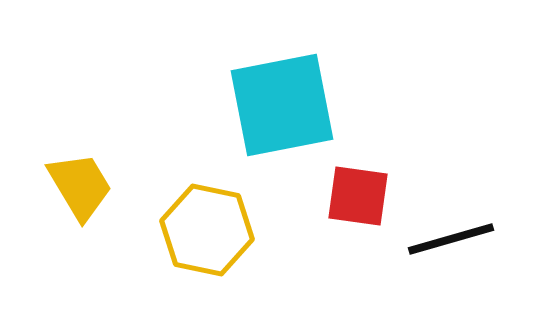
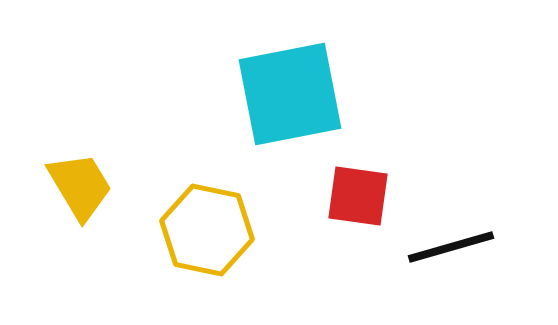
cyan square: moved 8 px right, 11 px up
black line: moved 8 px down
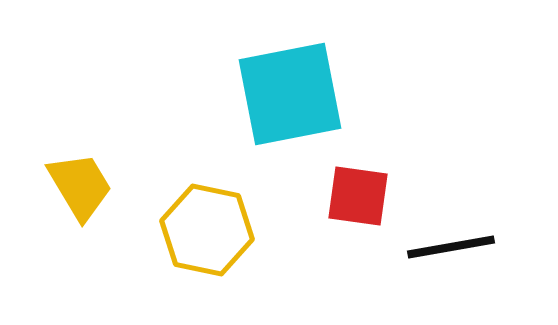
black line: rotated 6 degrees clockwise
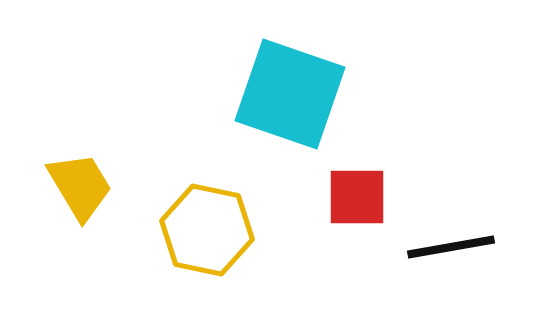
cyan square: rotated 30 degrees clockwise
red square: moved 1 px left, 1 px down; rotated 8 degrees counterclockwise
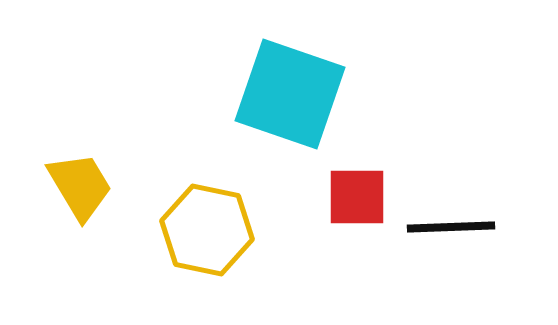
black line: moved 20 px up; rotated 8 degrees clockwise
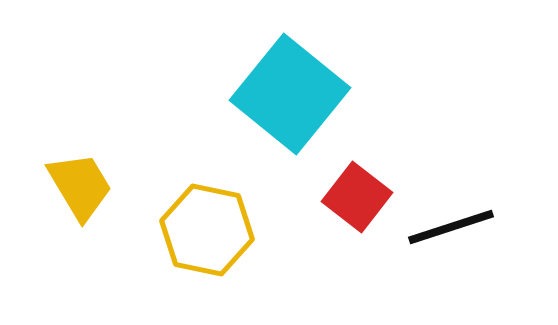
cyan square: rotated 20 degrees clockwise
red square: rotated 38 degrees clockwise
black line: rotated 16 degrees counterclockwise
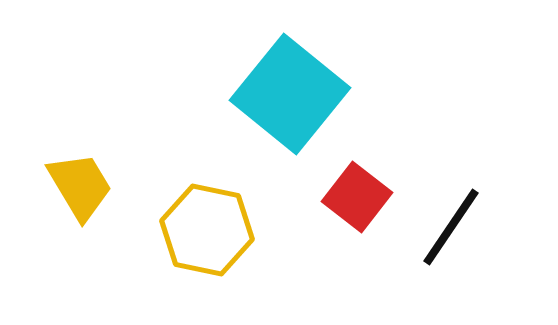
black line: rotated 38 degrees counterclockwise
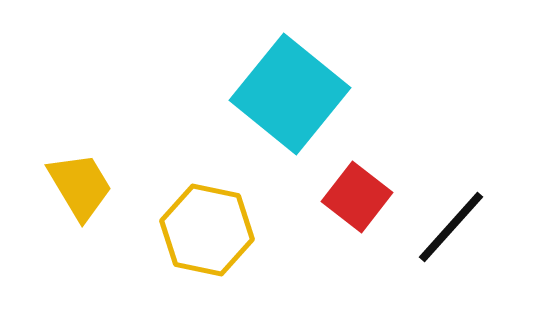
black line: rotated 8 degrees clockwise
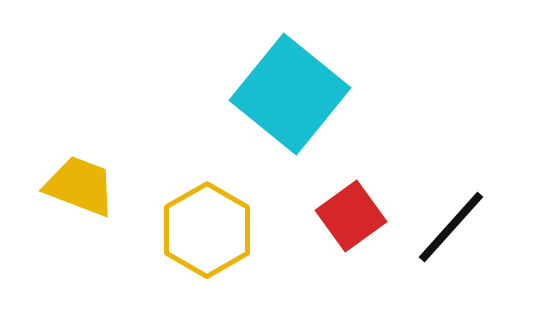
yellow trapezoid: rotated 38 degrees counterclockwise
red square: moved 6 px left, 19 px down; rotated 16 degrees clockwise
yellow hexagon: rotated 18 degrees clockwise
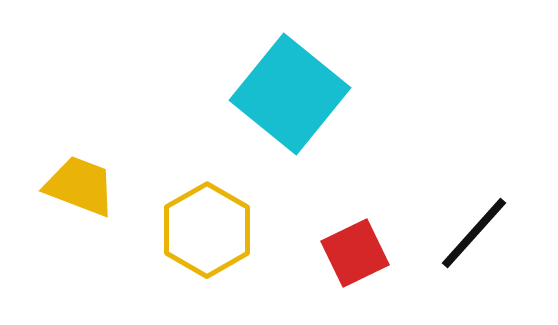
red square: moved 4 px right, 37 px down; rotated 10 degrees clockwise
black line: moved 23 px right, 6 px down
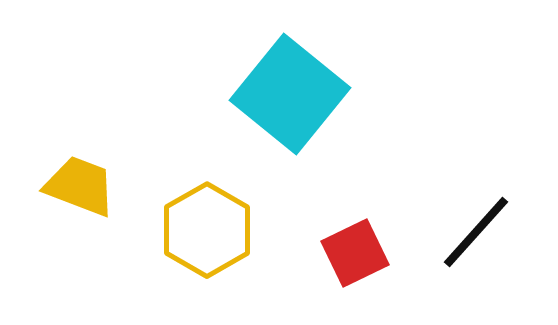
black line: moved 2 px right, 1 px up
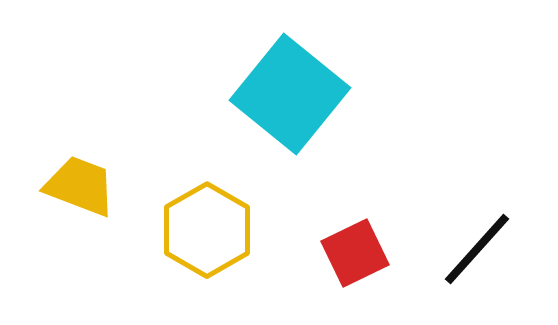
black line: moved 1 px right, 17 px down
